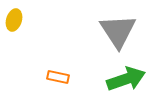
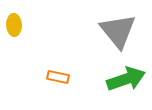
yellow ellipse: moved 5 px down; rotated 20 degrees counterclockwise
gray triangle: rotated 6 degrees counterclockwise
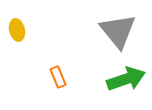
yellow ellipse: moved 3 px right, 5 px down; rotated 10 degrees counterclockwise
orange rectangle: rotated 55 degrees clockwise
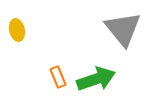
gray triangle: moved 5 px right, 2 px up
green arrow: moved 30 px left
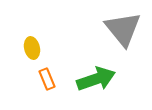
yellow ellipse: moved 15 px right, 18 px down
orange rectangle: moved 11 px left, 2 px down
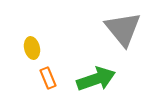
orange rectangle: moved 1 px right, 1 px up
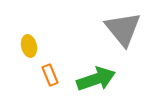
yellow ellipse: moved 3 px left, 2 px up
orange rectangle: moved 2 px right, 3 px up
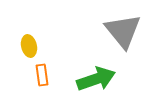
gray triangle: moved 2 px down
orange rectangle: moved 8 px left; rotated 15 degrees clockwise
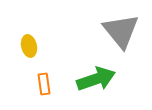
gray triangle: moved 2 px left
orange rectangle: moved 2 px right, 9 px down
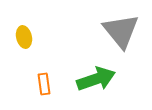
yellow ellipse: moved 5 px left, 9 px up
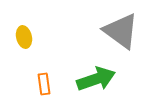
gray triangle: rotated 15 degrees counterclockwise
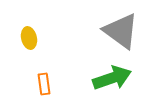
yellow ellipse: moved 5 px right, 1 px down
green arrow: moved 16 px right, 1 px up
